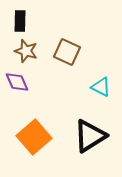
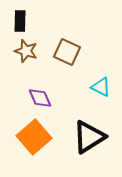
purple diamond: moved 23 px right, 16 px down
black triangle: moved 1 px left, 1 px down
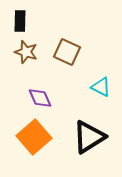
brown star: moved 1 px down
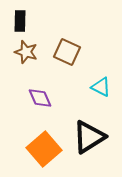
orange square: moved 10 px right, 12 px down
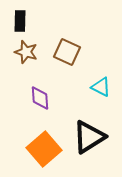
purple diamond: rotated 20 degrees clockwise
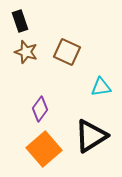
black rectangle: rotated 20 degrees counterclockwise
cyan triangle: rotated 35 degrees counterclockwise
purple diamond: moved 11 px down; rotated 40 degrees clockwise
black triangle: moved 2 px right, 1 px up
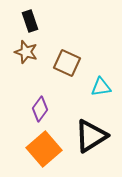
black rectangle: moved 10 px right
brown square: moved 11 px down
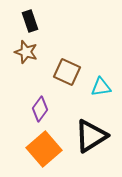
brown square: moved 9 px down
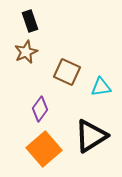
brown star: rotated 30 degrees clockwise
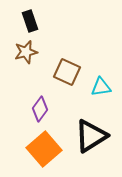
brown star: rotated 10 degrees clockwise
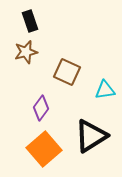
cyan triangle: moved 4 px right, 3 px down
purple diamond: moved 1 px right, 1 px up
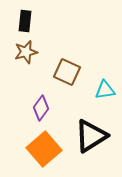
black rectangle: moved 5 px left; rotated 25 degrees clockwise
